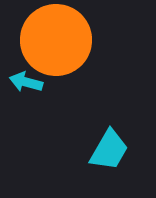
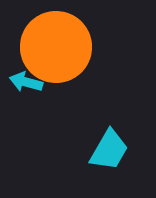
orange circle: moved 7 px down
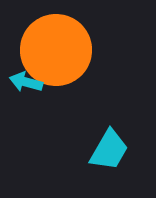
orange circle: moved 3 px down
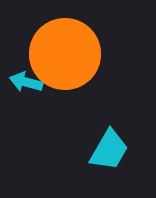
orange circle: moved 9 px right, 4 px down
